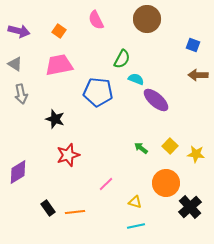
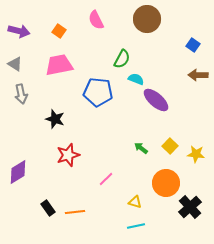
blue square: rotated 16 degrees clockwise
pink line: moved 5 px up
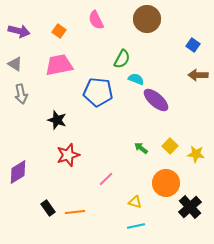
black star: moved 2 px right, 1 px down
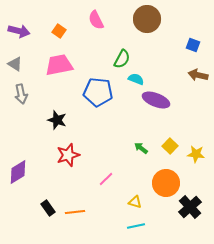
blue square: rotated 16 degrees counterclockwise
brown arrow: rotated 12 degrees clockwise
purple ellipse: rotated 20 degrees counterclockwise
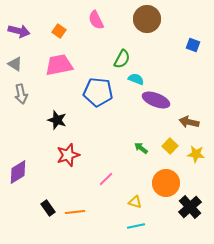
brown arrow: moved 9 px left, 47 px down
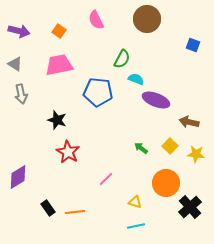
red star: moved 3 px up; rotated 25 degrees counterclockwise
purple diamond: moved 5 px down
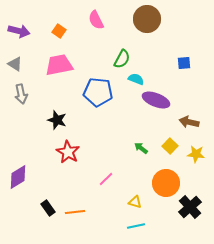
blue square: moved 9 px left, 18 px down; rotated 24 degrees counterclockwise
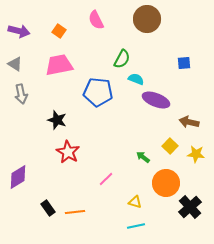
green arrow: moved 2 px right, 9 px down
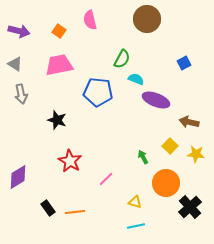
pink semicircle: moved 6 px left; rotated 12 degrees clockwise
blue square: rotated 24 degrees counterclockwise
red star: moved 2 px right, 9 px down
green arrow: rotated 24 degrees clockwise
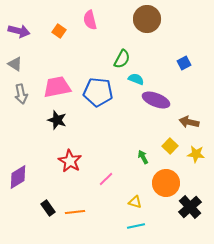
pink trapezoid: moved 2 px left, 22 px down
